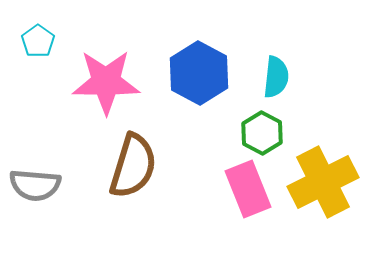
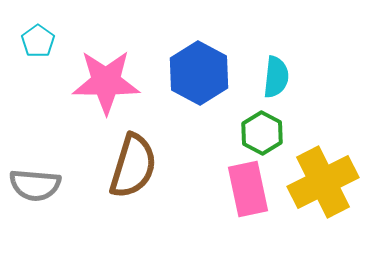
pink rectangle: rotated 10 degrees clockwise
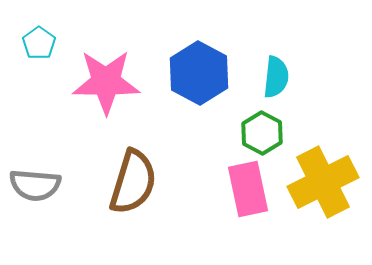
cyan pentagon: moved 1 px right, 2 px down
brown semicircle: moved 16 px down
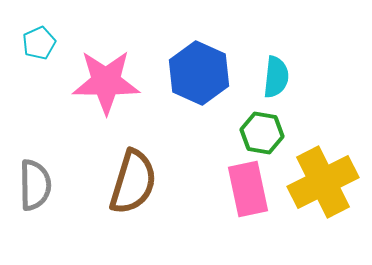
cyan pentagon: rotated 12 degrees clockwise
blue hexagon: rotated 4 degrees counterclockwise
green hexagon: rotated 18 degrees counterclockwise
gray semicircle: rotated 96 degrees counterclockwise
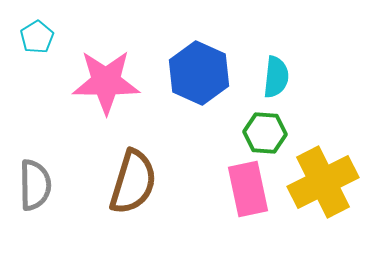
cyan pentagon: moved 2 px left, 6 px up; rotated 8 degrees counterclockwise
green hexagon: moved 3 px right; rotated 6 degrees counterclockwise
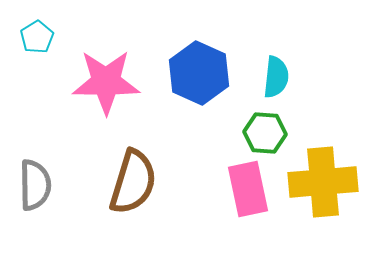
yellow cross: rotated 22 degrees clockwise
